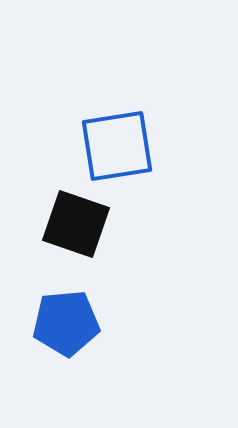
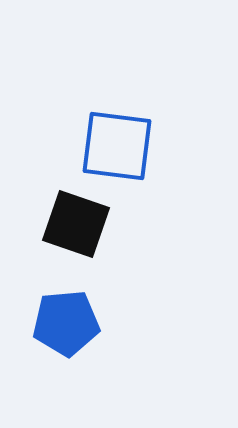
blue square: rotated 16 degrees clockwise
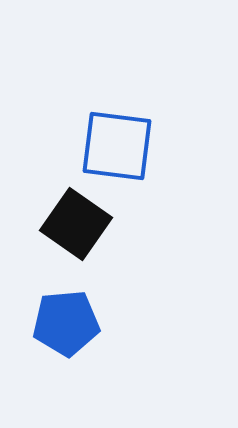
black square: rotated 16 degrees clockwise
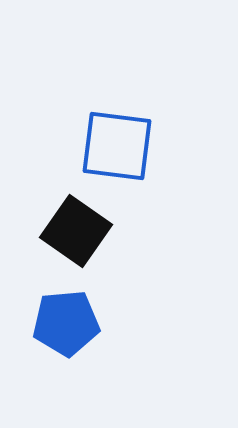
black square: moved 7 px down
